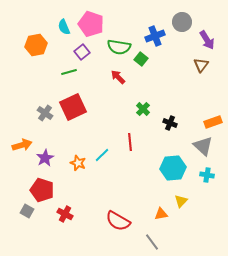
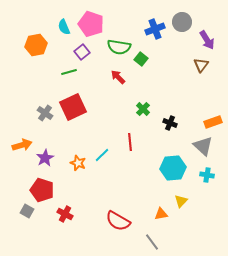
blue cross: moved 7 px up
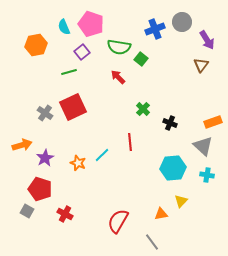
red pentagon: moved 2 px left, 1 px up
red semicircle: rotated 90 degrees clockwise
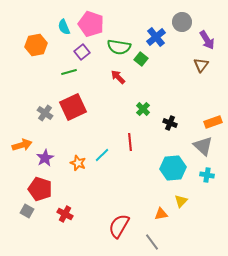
blue cross: moved 1 px right, 8 px down; rotated 18 degrees counterclockwise
red semicircle: moved 1 px right, 5 px down
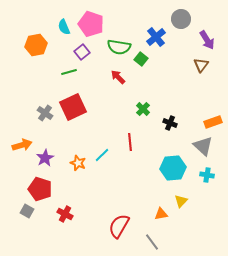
gray circle: moved 1 px left, 3 px up
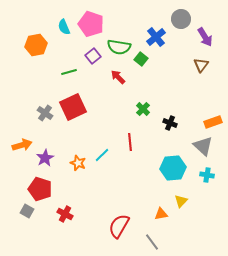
purple arrow: moved 2 px left, 3 px up
purple square: moved 11 px right, 4 px down
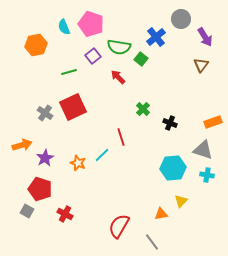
red line: moved 9 px left, 5 px up; rotated 12 degrees counterclockwise
gray triangle: moved 4 px down; rotated 25 degrees counterclockwise
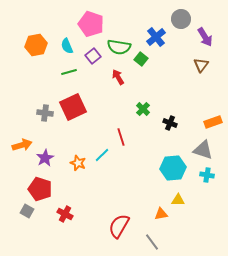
cyan semicircle: moved 3 px right, 19 px down
red arrow: rotated 14 degrees clockwise
gray cross: rotated 28 degrees counterclockwise
yellow triangle: moved 3 px left, 1 px up; rotated 48 degrees clockwise
